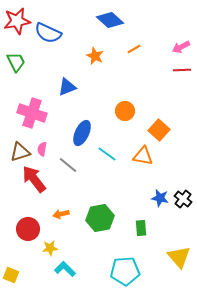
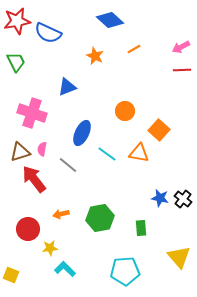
orange triangle: moved 4 px left, 3 px up
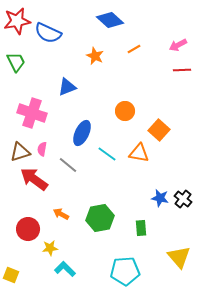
pink arrow: moved 3 px left, 2 px up
red arrow: rotated 16 degrees counterclockwise
orange arrow: rotated 42 degrees clockwise
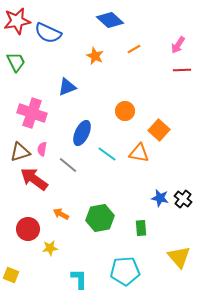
pink arrow: rotated 30 degrees counterclockwise
cyan L-shape: moved 14 px right, 10 px down; rotated 45 degrees clockwise
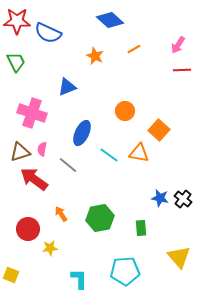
red star: rotated 12 degrees clockwise
cyan line: moved 2 px right, 1 px down
orange arrow: rotated 28 degrees clockwise
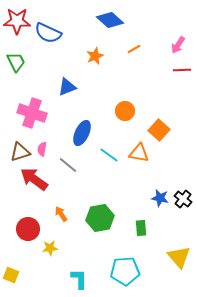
orange star: rotated 24 degrees clockwise
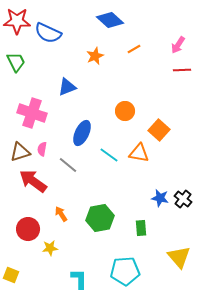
red arrow: moved 1 px left, 2 px down
